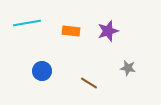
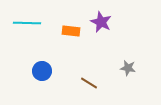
cyan line: rotated 12 degrees clockwise
purple star: moved 7 px left, 9 px up; rotated 30 degrees counterclockwise
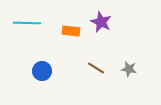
gray star: moved 1 px right, 1 px down
brown line: moved 7 px right, 15 px up
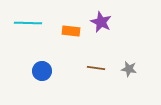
cyan line: moved 1 px right
brown line: rotated 24 degrees counterclockwise
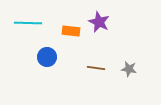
purple star: moved 2 px left
blue circle: moved 5 px right, 14 px up
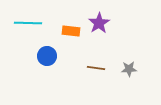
purple star: moved 1 px down; rotated 15 degrees clockwise
blue circle: moved 1 px up
gray star: rotated 14 degrees counterclockwise
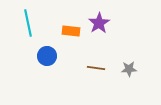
cyan line: rotated 76 degrees clockwise
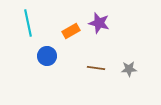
purple star: rotated 25 degrees counterclockwise
orange rectangle: rotated 36 degrees counterclockwise
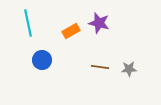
blue circle: moved 5 px left, 4 px down
brown line: moved 4 px right, 1 px up
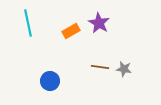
purple star: rotated 15 degrees clockwise
blue circle: moved 8 px right, 21 px down
gray star: moved 5 px left; rotated 14 degrees clockwise
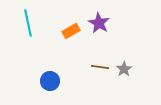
gray star: rotated 28 degrees clockwise
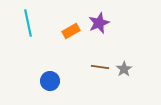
purple star: rotated 20 degrees clockwise
